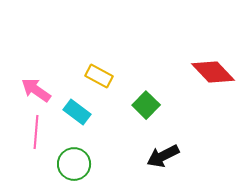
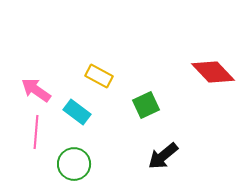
green square: rotated 20 degrees clockwise
black arrow: rotated 12 degrees counterclockwise
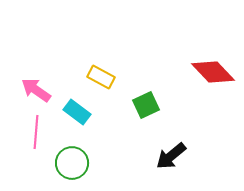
yellow rectangle: moved 2 px right, 1 px down
black arrow: moved 8 px right
green circle: moved 2 px left, 1 px up
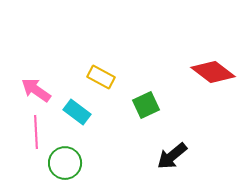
red diamond: rotated 9 degrees counterclockwise
pink line: rotated 8 degrees counterclockwise
black arrow: moved 1 px right
green circle: moved 7 px left
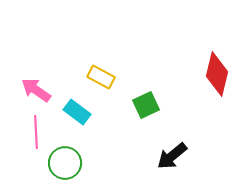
red diamond: moved 4 px right, 2 px down; rotated 66 degrees clockwise
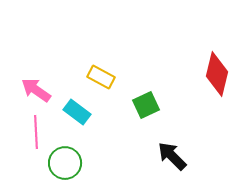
black arrow: rotated 84 degrees clockwise
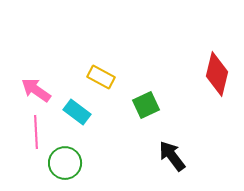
black arrow: rotated 8 degrees clockwise
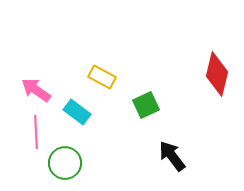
yellow rectangle: moved 1 px right
